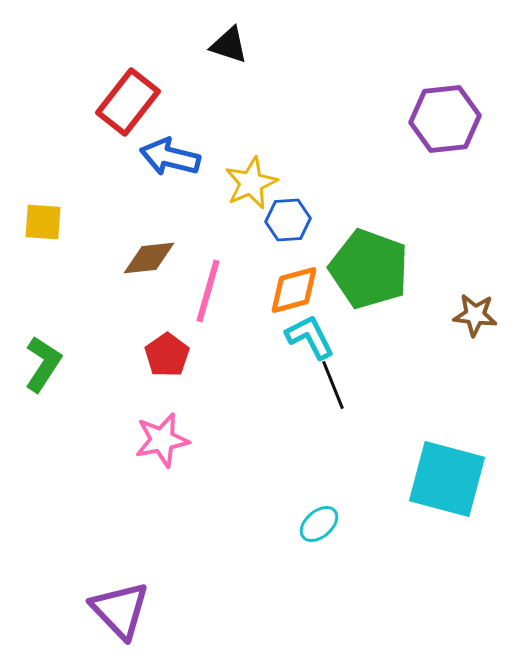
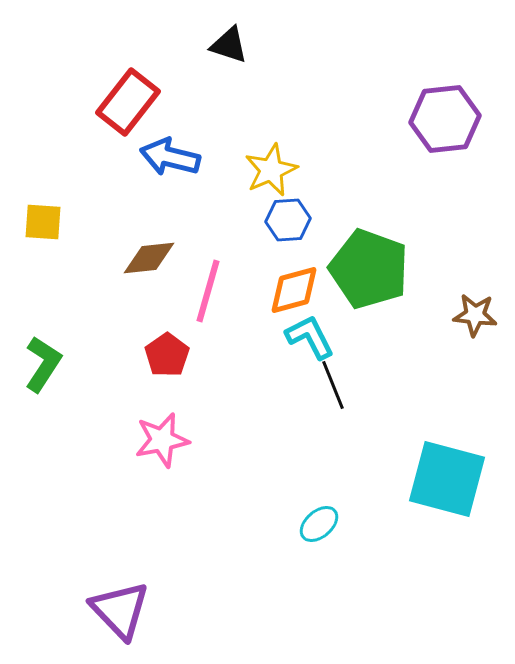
yellow star: moved 20 px right, 13 px up
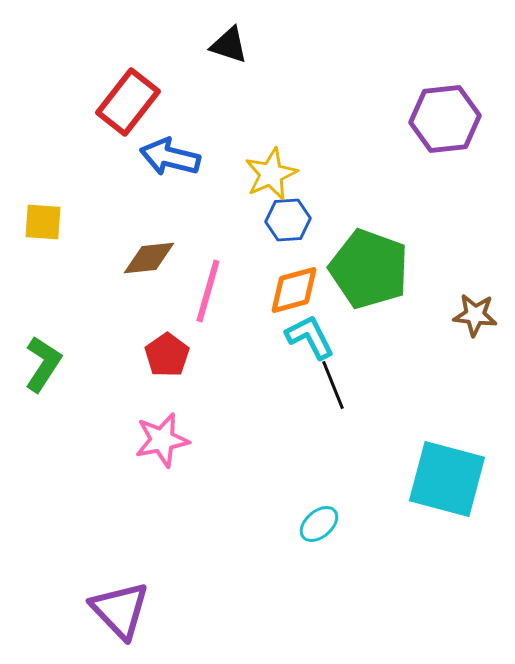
yellow star: moved 4 px down
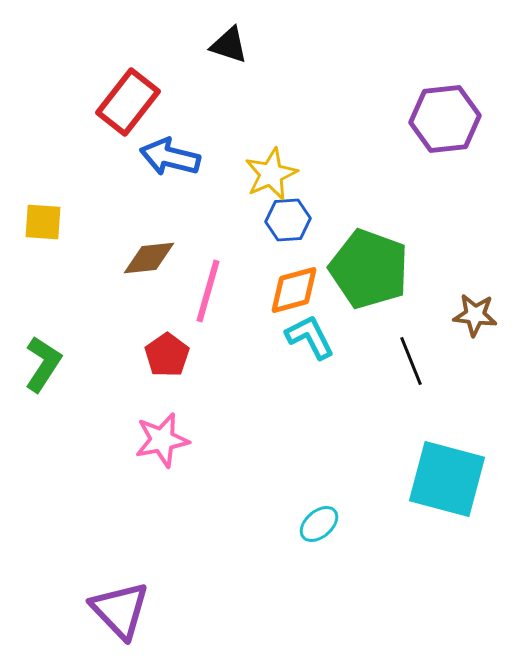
black line: moved 78 px right, 24 px up
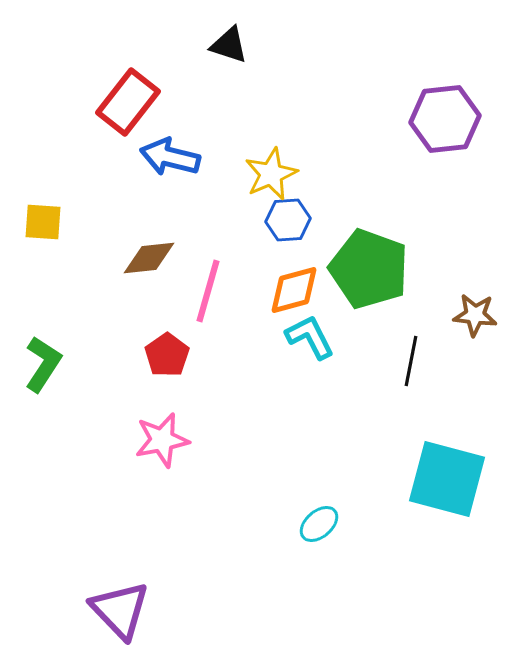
black line: rotated 33 degrees clockwise
